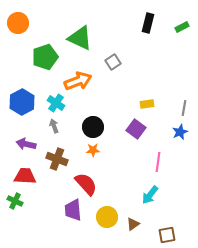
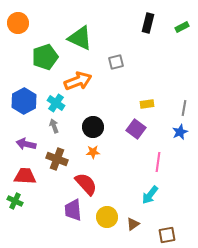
gray square: moved 3 px right; rotated 21 degrees clockwise
blue hexagon: moved 2 px right, 1 px up
orange star: moved 2 px down
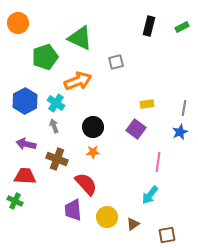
black rectangle: moved 1 px right, 3 px down
blue hexagon: moved 1 px right
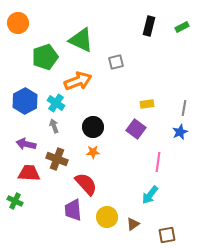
green triangle: moved 1 px right, 2 px down
red trapezoid: moved 4 px right, 3 px up
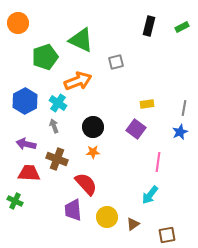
cyan cross: moved 2 px right
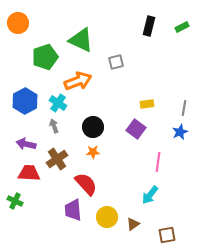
brown cross: rotated 35 degrees clockwise
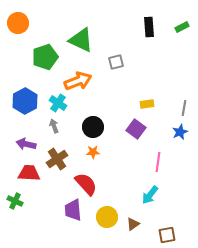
black rectangle: moved 1 px down; rotated 18 degrees counterclockwise
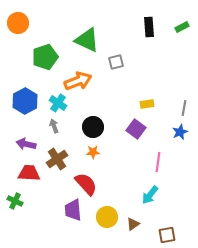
green triangle: moved 6 px right
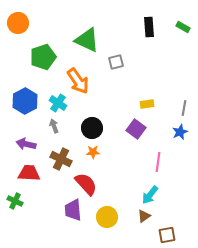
green rectangle: moved 1 px right; rotated 56 degrees clockwise
green pentagon: moved 2 px left
orange arrow: rotated 76 degrees clockwise
black circle: moved 1 px left, 1 px down
brown cross: moved 4 px right; rotated 30 degrees counterclockwise
brown triangle: moved 11 px right, 8 px up
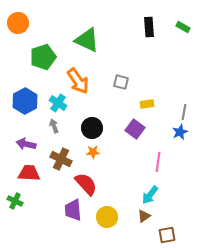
gray square: moved 5 px right, 20 px down; rotated 28 degrees clockwise
gray line: moved 4 px down
purple square: moved 1 px left
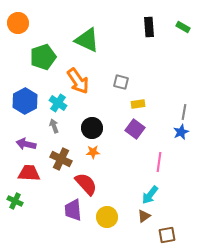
yellow rectangle: moved 9 px left
blue star: moved 1 px right
pink line: moved 1 px right
